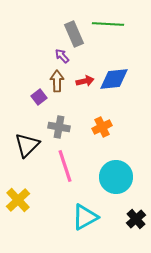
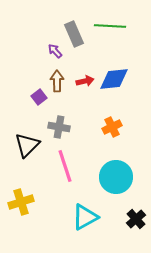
green line: moved 2 px right, 2 px down
purple arrow: moved 7 px left, 5 px up
orange cross: moved 10 px right
yellow cross: moved 3 px right, 2 px down; rotated 25 degrees clockwise
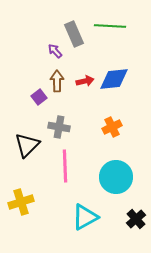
pink line: rotated 16 degrees clockwise
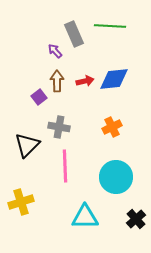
cyan triangle: rotated 28 degrees clockwise
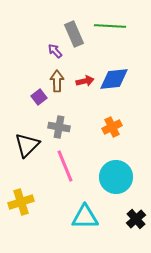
pink line: rotated 20 degrees counterclockwise
